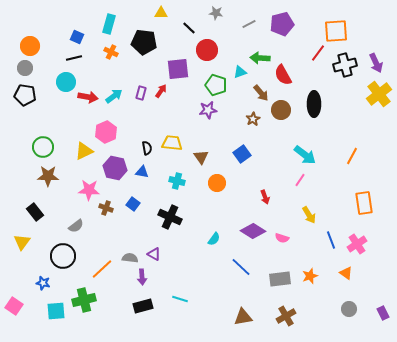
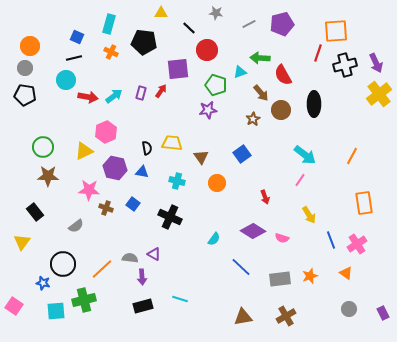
red line at (318, 53): rotated 18 degrees counterclockwise
cyan circle at (66, 82): moved 2 px up
black circle at (63, 256): moved 8 px down
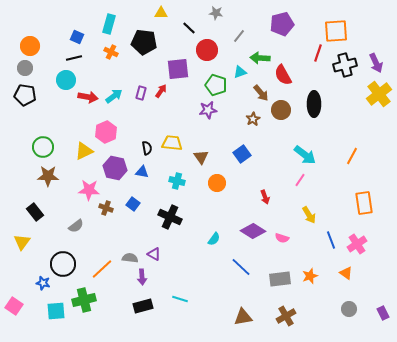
gray line at (249, 24): moved 10 px left, 12 px down; rotated 24 degrees counterclockwise
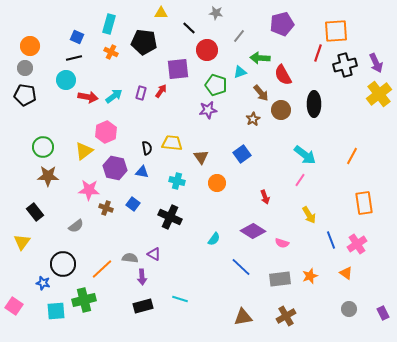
yellow triangle at (84, 151): rotated 12 degrees counterclockwise
pink semicircle at (282, 238): moved 5 px down
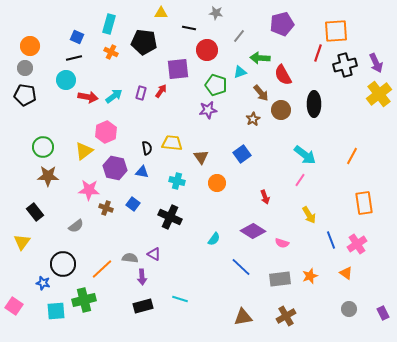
black line at (189, 28): rotated 32 degrees counterclockwise
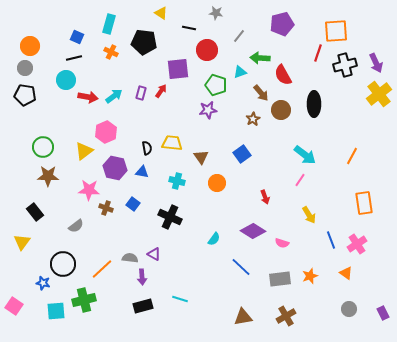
yellow triangle at (161, 13): rotated 32 degrees clockwise
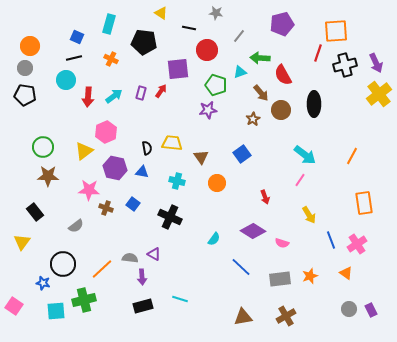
orange cross at (111, 52): moved 7 px down
red arrow at (88, 97): rotated 84 degrees clockwise
purple rectangle at (383, 313): moved 12 px left, 3 px up
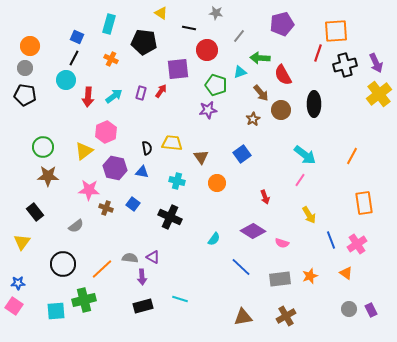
black line at (74, 58): rotated 49 degrees counterclockwise
purple triangle at (154, 254): moved 1 px left, 3 px down
blue star at (43, 283): moved 25 px left; rotated 16 degrees counterclockwise
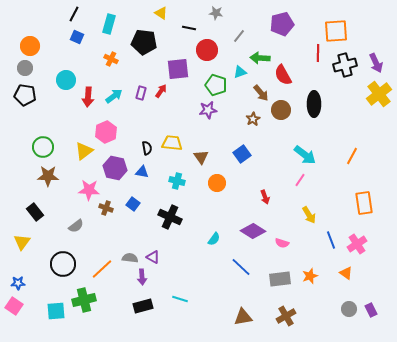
red line at (318, 53): rotated 18 degrees counterclockwise
black line at (74, 58): moved 44 px up
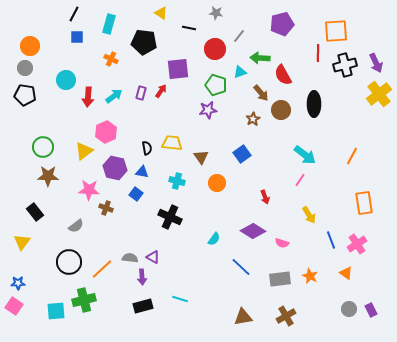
blue square at (77, 37): rotated 24 degrees counterclockwise
red circle at (207, 50): moved 8 px right, 1 px up
blue square at (133, 204): moved 3 px right, 10 px up
black circle at (63, 264): moved 6 px right, 2 px up
orange star at (310, 276): rotated 28 degrees counterclockwise
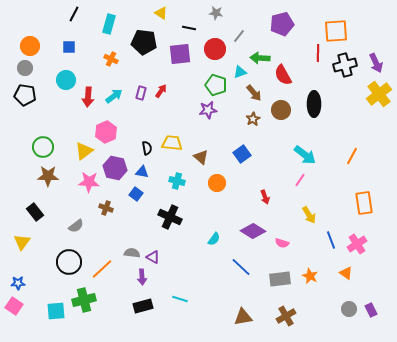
blue square at (77, 37): moved 8 px left, 10 px down
purple square at (178, 69): moved 2 px right, 15 px up
brown arrow at (261, 93): moved 7 px left
brown triangle at (201, 157): rotated 14 degrees counterclockwise
pink star at (89, 190): moved 8 px up
gray semicircle at (130, 258): moved 2 px right, 5 px up
